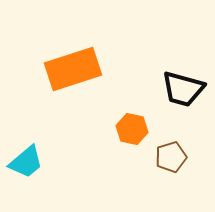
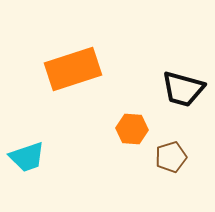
orange hexagon: rotated 8 degrees counterclockwise
cyan trapezoid: moved 1 px right, 5 px up; rotated 21 degrees clockwise
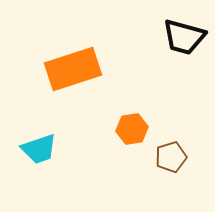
black trapezoid: moved 1 px right, 52 px up
orange hexagon: rotated 12 degrees counterclockwise
cyan trapezoid: moved 12 px right, 8 px up
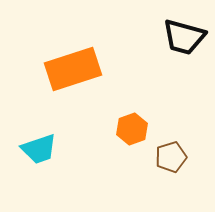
orange hexagon: rotated 12 degrees counterclockwise
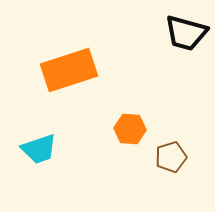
black trapezoid: moved 2 px right, 4 px up
orange rectangle: moved 4 px left, 1 px down
orange hexagon: moved 2 px left; rotated 24 degrees clockwise
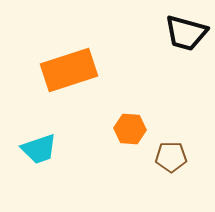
brown pentagon: rotated 16 degrees clockwise
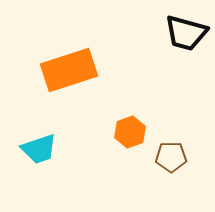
orange hexagon: moved 3 px down; rotated 24 degrees counterclockwise
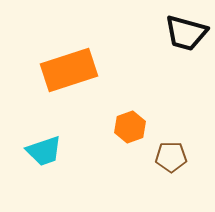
orange hexagon: moved 5 px up
cyan trapezoid: moved 5 px right, 2 px down
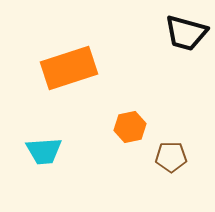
orange rectangle: moved 2 px up
orange hexagon: rotated 8 degrees clockwise
cyan trapezoid: rotated 15 degrees clockwise
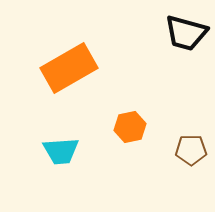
orange rectangle: rotated 12 degrees counterclockwise
cyan trapezoid: moved 17 px right
brown pentagon: moved 20 px right, 7 px up
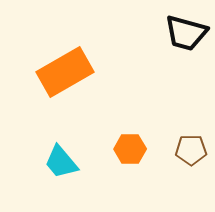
orange rectangle: moved 4 px left, 4 px down
orange hexagon: moved 22 px down; rotated 12 degrees clockwise
cyan trapezoid: moved 11 px down; rotated 54 degrees clockwise
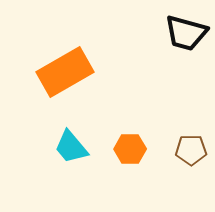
cyan trapezoid: moved 10 px right, 15 px up
